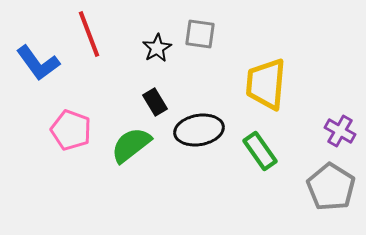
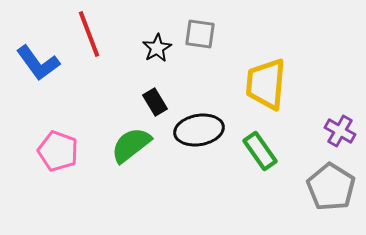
pink pentagon: moved 13 px left, 21 px down
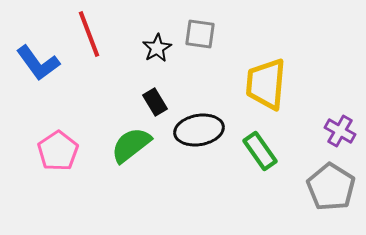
pink pentagon: rotated 18 degrees clockwise
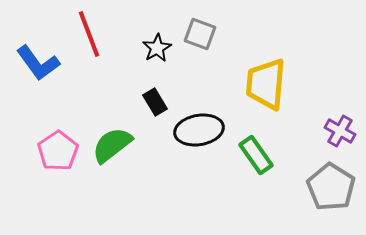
gray square: rotated 12 degrees clockwise
green semicircle: moved 19 px left
green rectangle: moved 4 px left, 4 px down
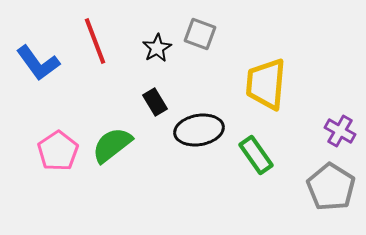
red line: moved 6 px right, 7 px down
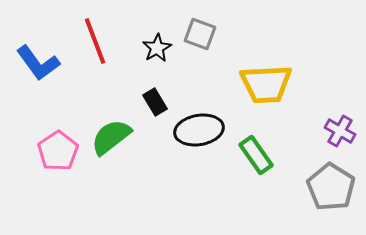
yellow trapezoid: rotated 98 degrees counterclockwise
green semicircle: moved 1 px left, 8 px up
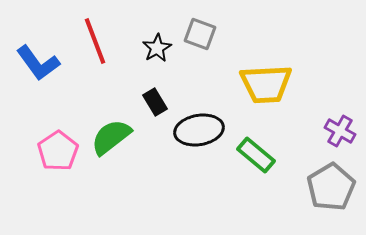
green rectangle: rotated 15 degrees counterclockwise
gray pentagon: rotated 9 degrees clockwise
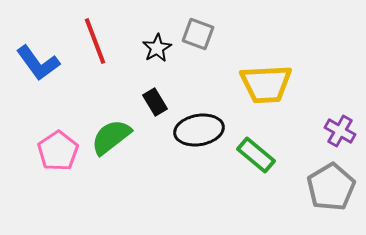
gray square: moved 2 px left
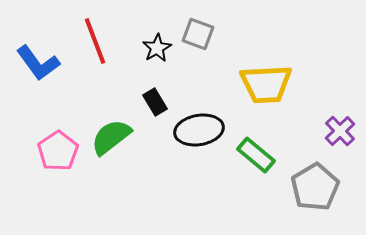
purple cross: rotated 16 degrees clockwise
gray pentagon: moved 16 px left
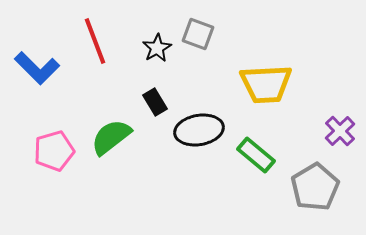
blue L-shape: moved 1 px left, 5 px down; rotated 9 degrees counterclockwise
pink pentagon: moved 4 px left; rotated 18 degrees clockwise
